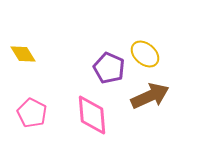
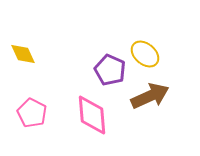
yellow diamond: rotated 8 degrees clockwise
purple pentagon: moved 1 px right, 2 px down
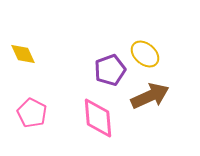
purple pentagon: rotated 28 degrees clockwise
pink diamond: moved 6 px right, 3 px down
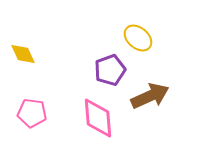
yellow ellipse: moved 7 px left, 16 px up
pink pentagon: rotated 20 degrees counterclockwise
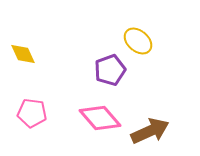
yellow ellipse: moved 3 px down
brown arrow: moved 35 px down
pink diamond: moved 2 px right; rotated 36 degrees counterclockwise
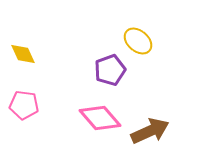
pink pentagon: moved 8 px left, 8 px up
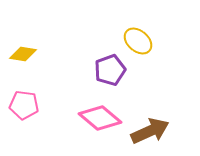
yellow diamond: rotated 56 degrees counterclockwise
pink diamond: rotated 9 degrees counterclockwise
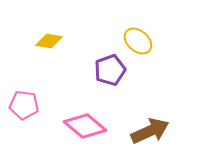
yellow diamond: moved 26 px right, 13 px up
pink diamond: moved 15 px left, 8 px down
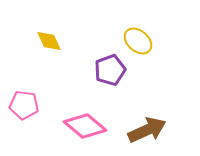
yellow diamond: rotated 56 degrees clockwise
brown arrow: moved 3 px left, 1 px up
